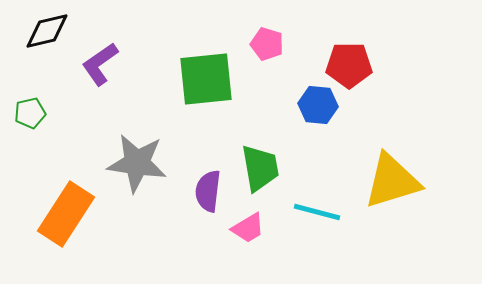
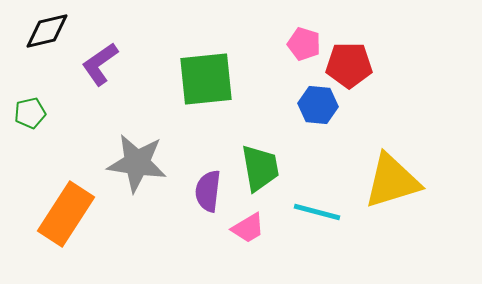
pink pentagon: moved 37 px right
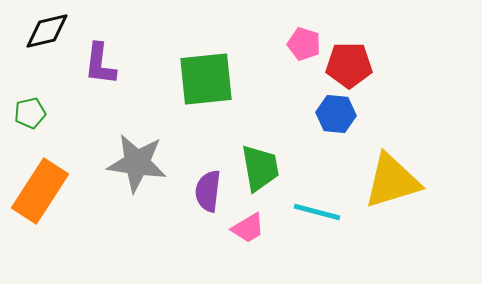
purple L-shape: rotated 48 degrees counterclockwise
blue hexagon: moved 18 px right, 9 px down
orange rectangle: moved 26 px left, 23 px up
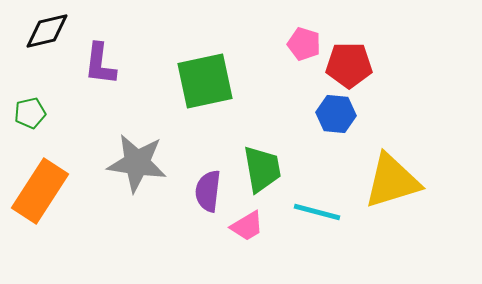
green square: moved 1 px left, 2 px down; rotated 6 degrees counterclockwise
green trapezoid: moved 2 px right, 1 px down
pink trapezoid: moved 1 px left, 2 px up
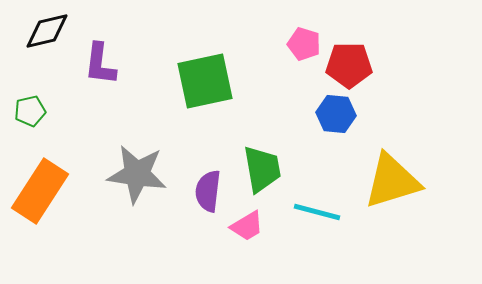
green pentagon: moved 2 px up
gray star: moved 11 px down
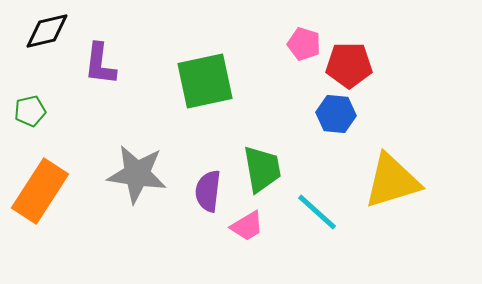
cyan line: rotated 27 degrees clockwise
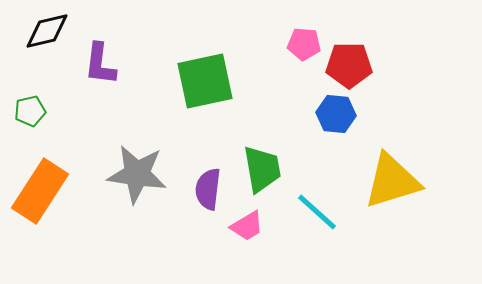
pink pentagon: rotated 12 degrees counterclockwise
purple semicircle: moved 2 px up
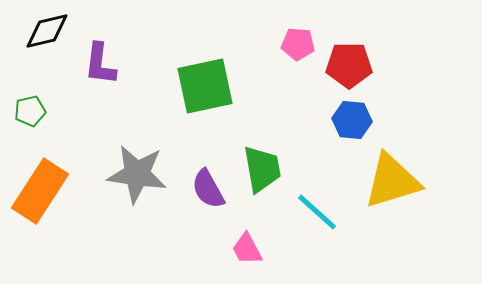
pink pentagon: moved 6 px left
green square: moved 5 px down
blue hexagon: moved 16 px right, 6 px down
purple semicircle: rotated 36 degrees counterclockwise
pink trapezoid: moved 23 px down; rotated 93 degrees clockwise
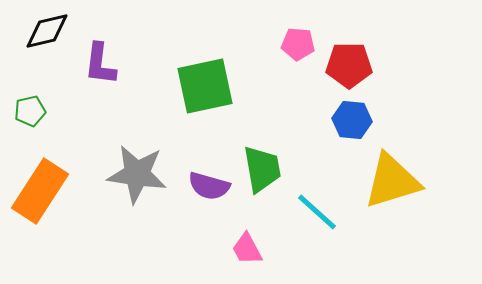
purple semicircle: moved 1 px right, 3 px up; rotated 45 degrees counterclockwise
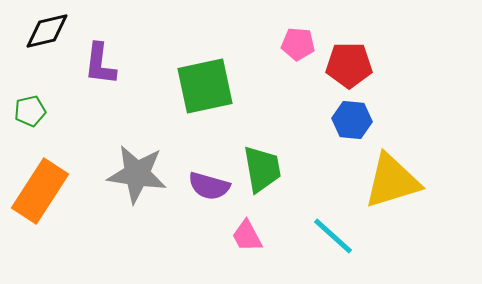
cyan line: moved 16 px right, 24 px down
pink trapezoid: moved 13 px up
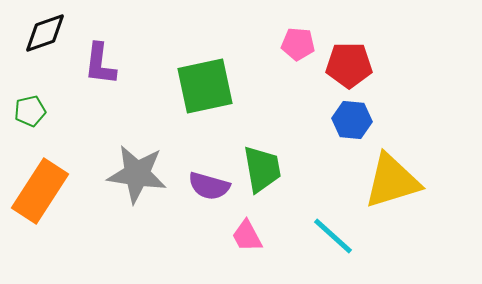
black diamond: moved 2 px left, 2 px down; rotated 6 degrees counterclockwise
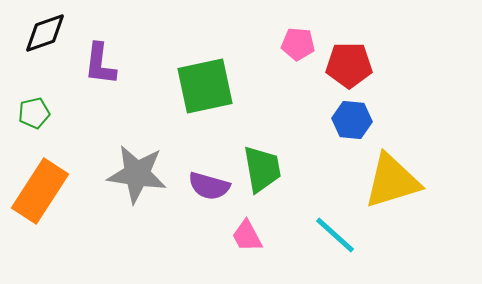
green pentagon: moved 4 px right, 2 px down
cyan line: moved 2 px right, 1 px up
